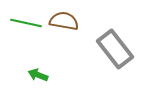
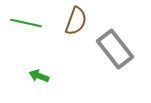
brown semicircle: moved 12 px right; rotated 100 degrees clockwise
green arrow: moved 1 px right, 1 px down
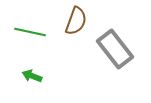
green line: moved 4 px right, 9 px down
green arrow: moved 7 px left
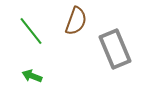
green line: moved 1 px right, 1 px up; rotated 40 degrees clockwise
gray rectangle: rotated 15 degrees clockwise
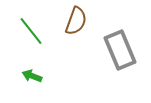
gray rectangle: moved 5 px right, 1 px down
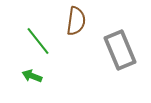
brown semicircle: rotated 12 degrees counterclockwise
green line: moved 7 px right, 10 px down
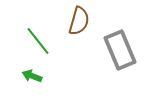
brown semicircle: moved 3 px right; rotated 8 degrees clockwise
